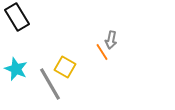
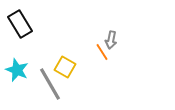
black rectangle: moved 3 px right, 7 px down
cyan star: moved 1 px right, 1 px down
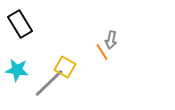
cyan star: rotated 15 degrees counterclockwise
gray line: moved 1 px left, 1 px up; rotated 76 degrees clockwise
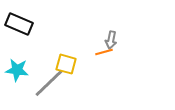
black rectangle: moved 1 px left; rotated 36 degrees counterclockwise
orange line: moved 2 px right; rotated 72 degrees counterclockwise
yellow square: moved 1 px right, 3 px up; rotated 15 degrees counterclockwise
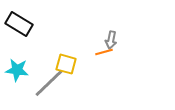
black rectangle: rotated 8 degrees clockwise
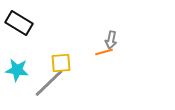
black rectangle: moved 1 px up
yellow square: moved 5 px left, 1 px up; rotated 20 degrees counterclockwise
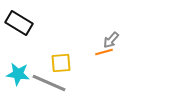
gray arrow: rotated 30 degrees clockwise
cyan star: moved 1 px right, 4 px down
gray line: rotated 68 degrees clockwise
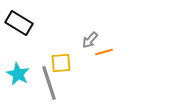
gray arrow: moved 21 px left
cyan star: rotated 20 degrees clockwise
gray line: rotated 48 degrees clockwise
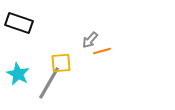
black rectangle: rotated 12 degrees counterclockwise
orange line: moved 2 px left, 1 px up
gray line: rotated 48 degrees clockwise
